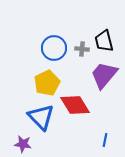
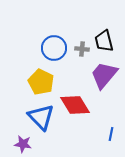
yellow pentagon: moved 6 px left, 1 px up; rotated 20 degrees counterclockwise
blue line: moved 6 px right, 6 px up
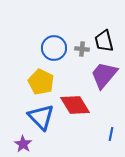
purple star: rotated 24 degrees clockwise
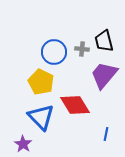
blue circle: moved 4 px down
blue line: moved 5 px left
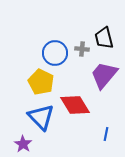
black trapezoid: moved 3 px up
blue circle: moved 1 px right, 1 px down
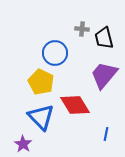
gray cross: moved 20 px up
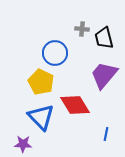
purple star: rotated 30 degrees counterclockwise
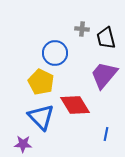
black trapezoid: moved 2 px right
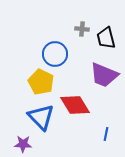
blue circle: moved 1 px down
purple trapezoid: rotated 108 degrees counterclockwise
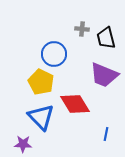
blue circle: moved 1 px left
red diamond: moved 1 px up
